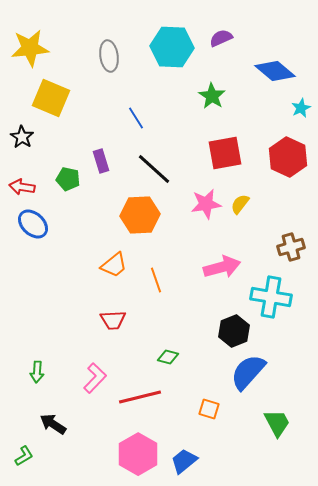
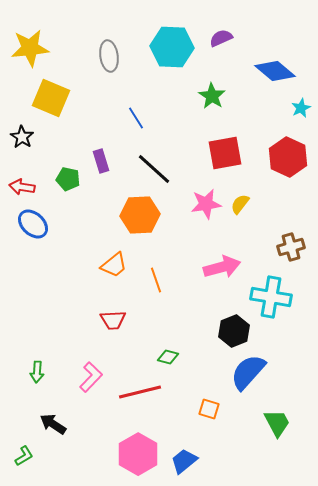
pink L-shape: moved 4 px left, 1 px up
red line: moved 5 px up
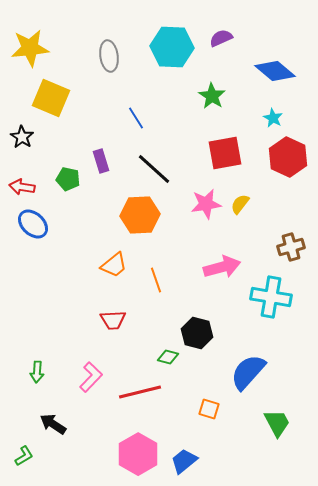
cyan star: moved 28 px left, 10 px down; rotated 18 degrees counterclockwise
black hexagon: moved 37 px left, 2 px down; rotated 24 degrees counterclockwise
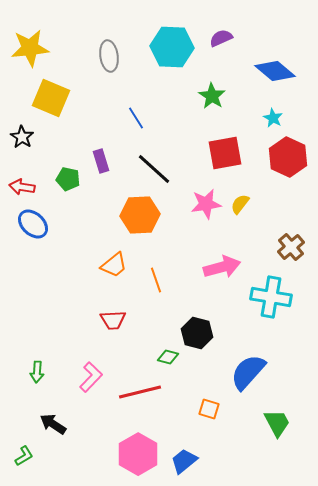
brown cross: rotated 24 degrees counterclockwise
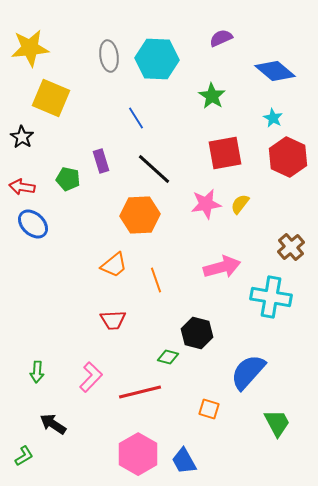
cyan hexagon: moved 15 px left, 12 px down
blue trapezoid: rotated 80 degrees counterclockwise
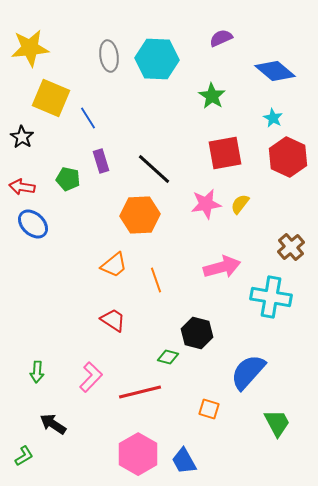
blue line: moved 48 px left
red trapezoid: rotated 144 degrees counterclockwise
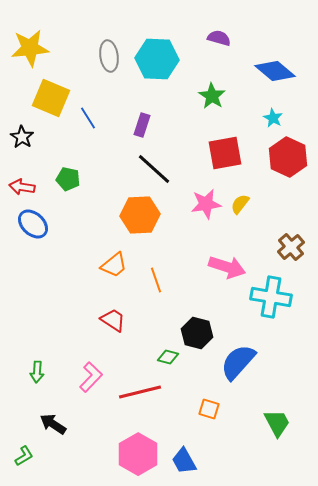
purple semicircle: moved 2 px left; rotated 40 degrees clockwise
purple rectangle: moved 41 px right, 36 px up; rotated 35 degrees clockwise
pink arrow: moved 5 px right; rotated 33 degrees clockwise
blue semicircle: moved 10 px left, 10 px up
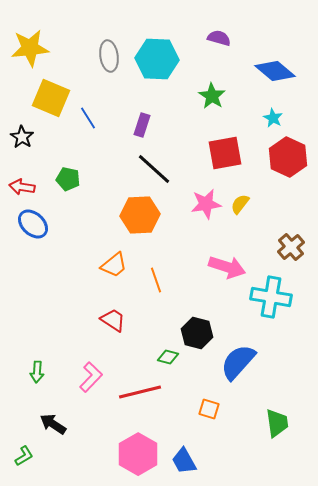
green trapezoid: rotated 20 degrees clockwise
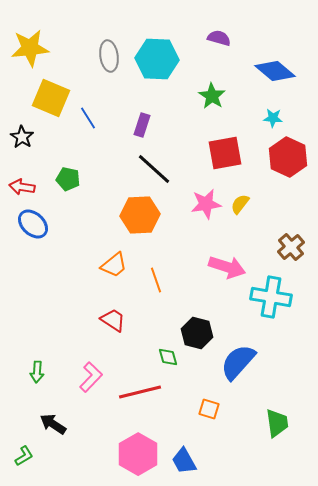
cyan star: rotated 24 degrees counterclockwise
green diamond: rotated 60 degrees clockwise
